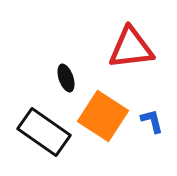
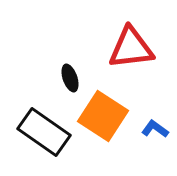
black ellipse: moved 4 px right
blue L-shape: moved 3 px right, 8 px down; rotated 40 degrees counterclockwise
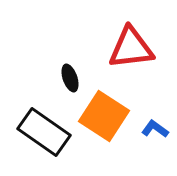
orange square: moved 1 px right
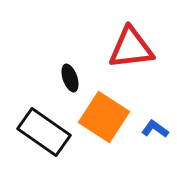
orange square: moved 1 px down
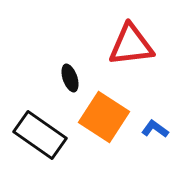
red triangle: moved 3 px up
black rectangle: moved 4 px left, 3 px down
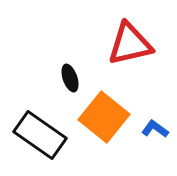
red triangle: moved 1 px left, 1 px up; rotated 6 degrees counterclockwise
orange square: rotated 6 degrees clockwise
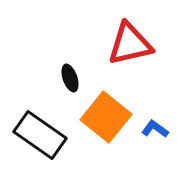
orange square: moved 2 px right
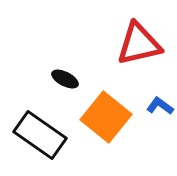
red triangle: moved 9 px right
black ellipse: moved 5 px left, 1 px down; rotated 44 degrees counterclockwise
blue L-shape: moved 5 px right, 23 px up
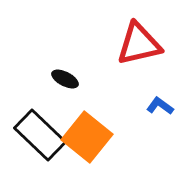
orange square: moved 19 px left, 20 px down
black rectangle: rotated 9 degrees clockwise
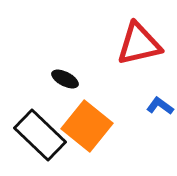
orange square: moved 11 px up
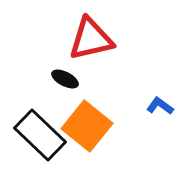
red triangle: moved 48 px left, 5 px up
